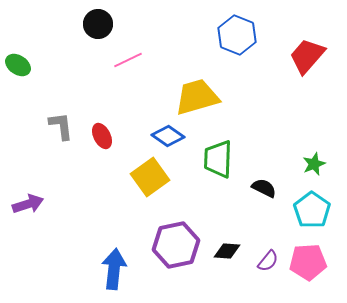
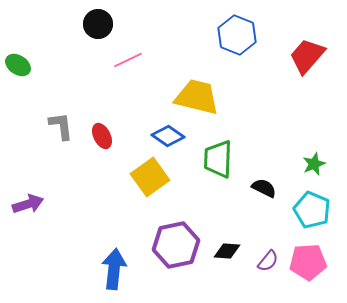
yellow trapezoid: rotated 30 degrees clockwise
cyan pentagon: rotated 12 degrees counterclockwise
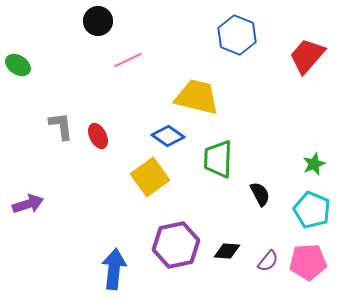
black circle: moved 3 px up
red ellipse: moved 4 px left
black semicircle: moved 4 px left, 6 px down; rotated 35 degrees clockwise
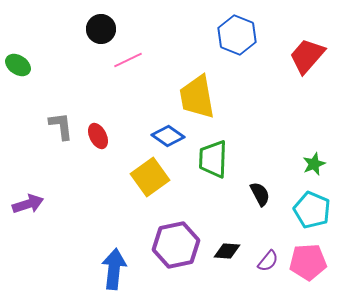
black circle: moved 3 px right, 8 px down
yellow trapezoid: rotated 114 degrees counterclockwise
green trapezoid: moved 5 px left
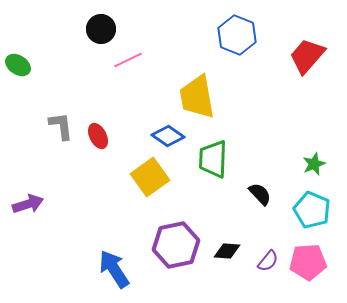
black semicircle: rotated 15 degrees counterclockwise
blue arrow: rotated 39 degrees counterclockwise
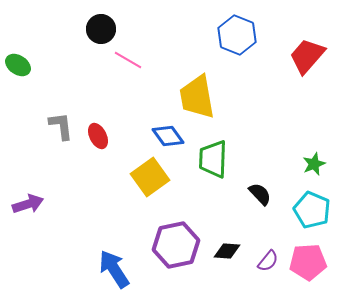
pink line: rotated 56 degrees clockwise
blue diamond: rotated 20 degrees clockwise
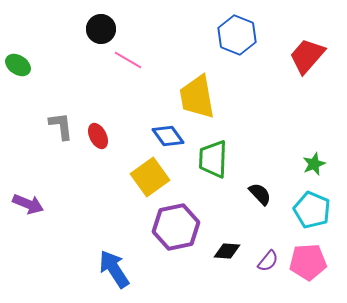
purple arrow: rotated 40 degrees clockwise
purple hexagon: moved 18 px up
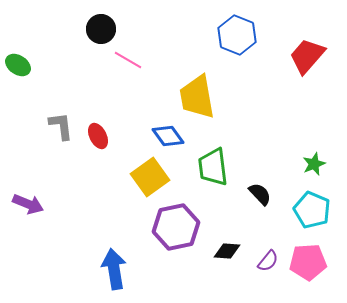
green trapezoid: moved 8 px down; rotated 9 degrees counterclockwise
blue arrow: rotated 24 degrees clockwise
